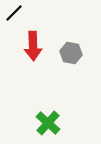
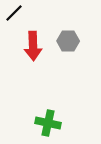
gray hexagon: moved 3 px left, 12 px up; rotated 10 degrees counterclockwise
green cross: rotated 30 degrees counterclockwise
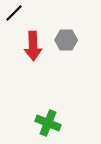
gray hexagon: moved 2 px left, 1 px up
green cross: rotated 10 degrees clockwise
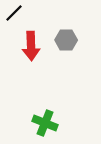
red arrow: moved 2 px left
green cross: moved 3 px left
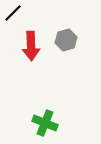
black line: moved 1 px left
gray hexagon: rotated 15 degrees counterclockwise
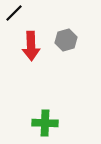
black line: moved 1 px right
green cross: rotated 20 degrees counterclockwise
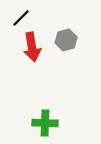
black line: moved 7 px right, 5 px down
red arrow: moved 1 px right, 1 px down; rotated 8 degrees counterclockwise
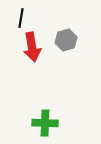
black line: rotated 36 degrees counterclockwise
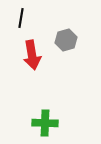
red arrow: moved 8 px down
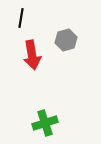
green cross: rotated 20 degrees counterclockwise
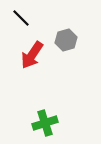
black line: rotated 54 degrees counterclockwise
red arrow: rotated 44 degrees clockwise
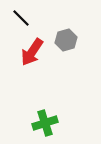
red arrow: moved 3 px up
